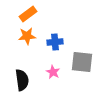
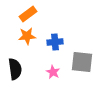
black semicircle: moved 7 px left, 11 px up
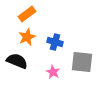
orange rectangle: moved 1 px left
orange star: moved 1 px down; rotated 18 degrees counterclockwise
blue cross: rotated 21 degrees clockwise
black semicircle: moved 2 px right, 8 px up; rotated 60 degrees counterclockwise
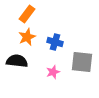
orange rectangle: rotated 18 degrees counterclockwise
black semicircle: rotated 15 degrees counterclockwise
pink star: rotated 24 degrees clockwise
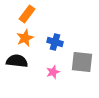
orange star: moved 2 px left, 1 px down
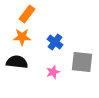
orange star: moved 3 px left, 1 px up; rotated 24 degrees clockwise
blue cross: rotated 21 degrees clockwise
black semicircle: moved 1 px down
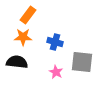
orange rectangle: moved 1 px right, 1 px down
orange star: moved 1 px right
blue cross: rotated 21 degrees counterclockwise
pink star: moved 3 px right; rotated 24 degrees counterclockwise
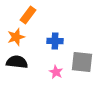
orange star: moved 7 px left; rotated 18 degrees counterclockwise
blue cross: moved 1 px up; rotated 14 degrees counterclockwise
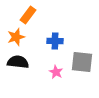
black semicircle: moved 1 px right
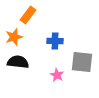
orange star: moved 2 px left
pink star: moved 1 px right, 3 px down
